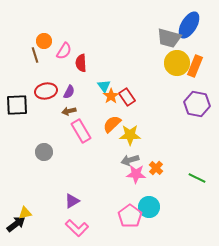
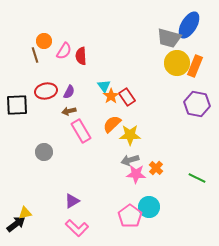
red semicircle: moved 7 px up
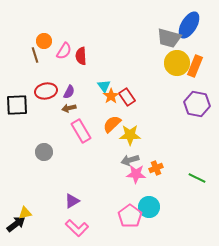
brown arrow: moved 3 px up
orange cross: rotated 24 degrees clockwise
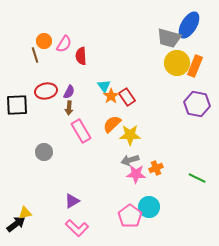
pink semicircle: moved 7 px up
brown arrow: rotated 72 degrees counterclockwise
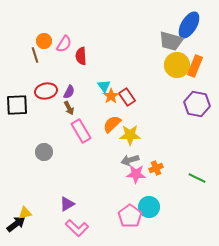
gray trapezoid: moved 2 px right, 3 px down
yellow circle: moved 2 px down
brown arrow: rotated 32 degrees counterclockwise
purple triangle: moved 5 px left, 3 px down
